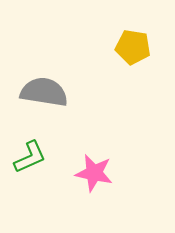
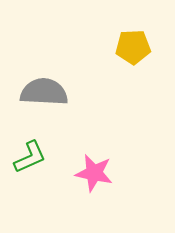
yellow pentagon: rotated 12 degrees counterclockwise
gray semicircle: rotated 6 degrees counterclockwise
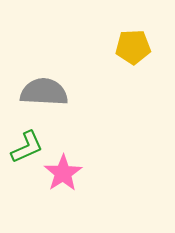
green L-shape: moved 3 px left, 10 px up
pink star: moved 31 px left; rotated 27 degrees clockwise
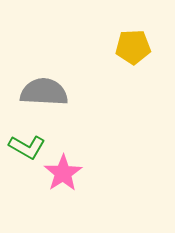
green L-shape: rotated 54 degrees clockwise
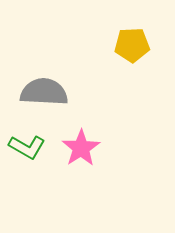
yellow pentagon: moved 1 px left, 2 px up
pink star: moved 18 px right, 25 px up
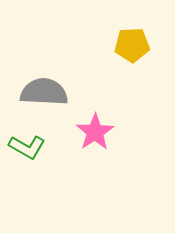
pink star: moved 14 px right, 16 px up
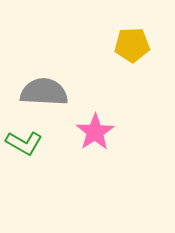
green L-shape: moved 3 px left, 4 px up
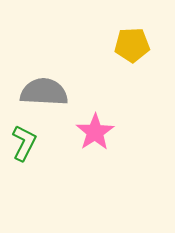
green L-shape: rotated 93 degrees counterclockwise
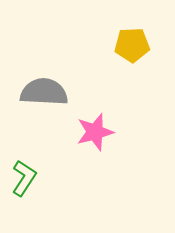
pink star: rotated 18 degrees clockwise
green L-shape: moved 35 px down; rotated 6 degrees clockwise
